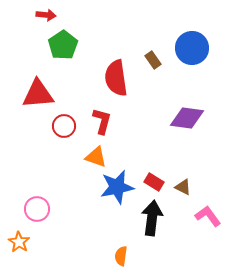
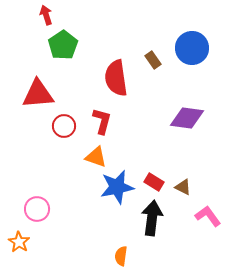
red arrow: rotated 114 degrees counterclockwise
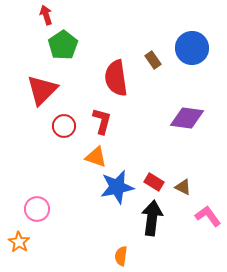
red triangle: moved 4 px right, 4 px up; rotated 40 degrees counterclockwise
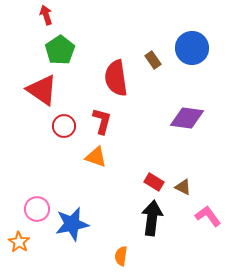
green pentagon: moved 3 px left, 5 px down
red triangle: rotated 40 degrees counterclockwise
blue star: moved 45 px left, 37 px down
